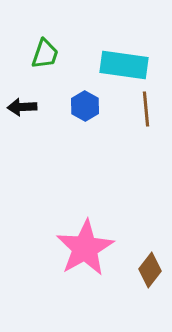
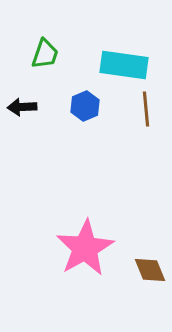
blue hexagon: rotated 8 degrees clockwise
brown diamond: rotated 60 degrees counterclockwise
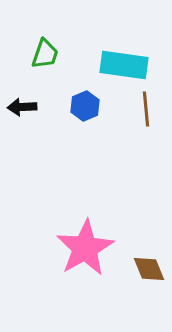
brown diamond: moved 1 px left, 1 px up
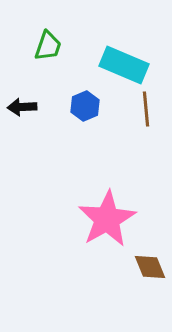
green trapezoid: moved 3 px right, 8 px up
cyan rectangle: rotated 15 degrees clockwise
pink star: moved 22 px right, 29 px up
brown diamond: moved 1 px right, 2 px up
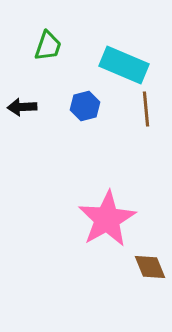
blue hexagon: rotated 8 degrees clockwise
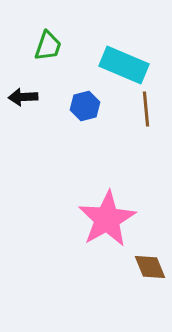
black arrow: moved 1 px right, 10 px up
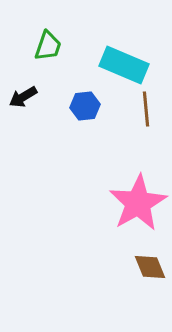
black arrow: rotated 28 degrees counterclockwise
blue hexagon: rotated 8 degrees clockwise
pink star: moved 31 px right, 16 px up
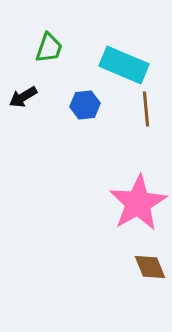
green trapezoid: moved 1 px right, 2 px down
blue hexagon: moved 1 px up
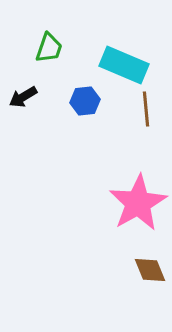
blue hexagon: moved 4 px up
brown diamond: moved 3 px down
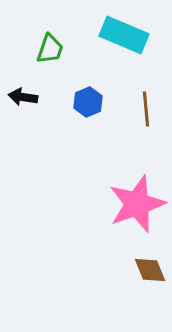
green trapezoid: moved 1 px right, 1 px down
cyan rectangle: moved 30 px up
black arrow: rotated 40 degrees clockwise
blue hexagon: moved 3 px right, 1 px down; rotated 16 degrees counterclockwise
pink star: moved 1 px left, 1 px down; rotated 10 degrees clockwise
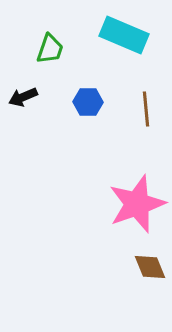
black arrow: rotated 32 degrees counterclockwise
blue hexagon: rotated 24 degrees clockwise
brown diamond: moved 3 px up
